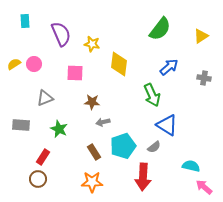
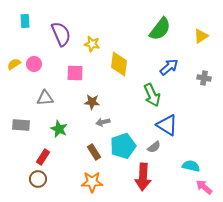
gray triangle: rotated 18 degrees clockwise
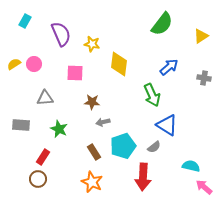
cyan rectangle: rotated 32 degrees clockwise
green semicircle: moved 2 px right, 5 px up
orange star: rotated 25 degrees clockwise
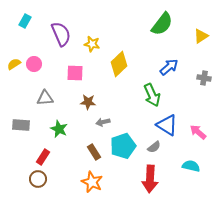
yellow diamond: rotated 40 degrees clockwise
brown star: moved 4 px left
red arrow: moved 7 px right, 2 px down
pink arrow: moved 6 px left, 55 px up
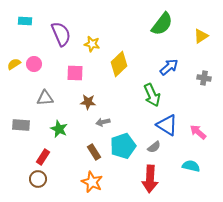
cyan rectangle: rotated 64 degrees clockwise
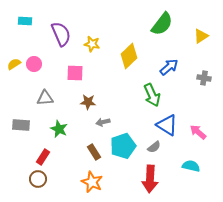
yellow diamond: moved 10 px right, 8 px up
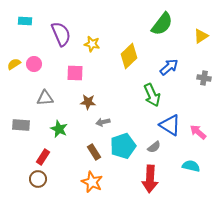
blue triangle: moved 3 px right
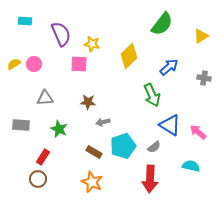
pink square: moved 4 px right, 9 px up
brown rectangle: rotated 28 degrees counterclockwise
